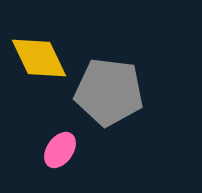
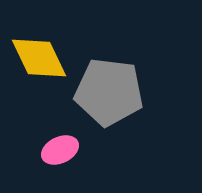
pink ellipse: rotated 30 degrees clockwise
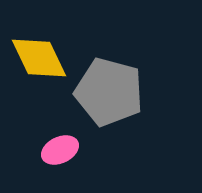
gray pentagon: rotated 8 degrees clockwise
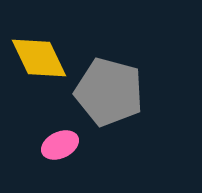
pink ellipse: moved 5 px up
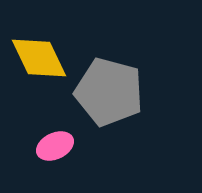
pink ellipse: moved 5 px left, 1 px down
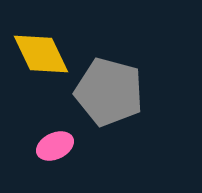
yellow diamond: moved 2 px right, 4 px up
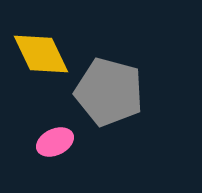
pink ellipse: moved 4 px up
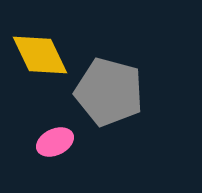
yellow diamond: moved 1 px left, 1 px down
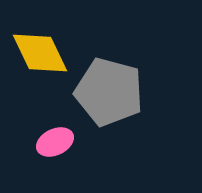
yellow diamond: moved 2 px up
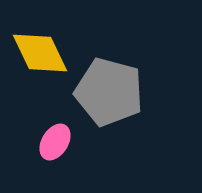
pink ellipse: rotated 33 degrees counterclockwise
